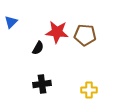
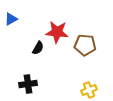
blue triangle: moved 3 px up; rotated 16 degrees clockwise
brown pentagon: moved 10 px down
black cross: moved 14 px left
yellow cross: rotated 21 degrees counterclockwise
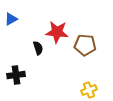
black semicircle: rotated 48 degrees counterclockwise
black cross: moved 12 px left, 9 px up
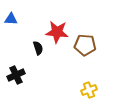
blue triangle: rotated 32 degrees clockwise
black cross: rotated 18 degrees counterclockwise
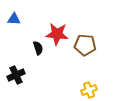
blue triangle: moved 3 px right
red star: moved 2 px down
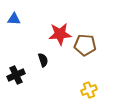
red star: moved 3 px right; rotated 10 degrees counterclockwise
black semicircle: moved 5 px right, 12 px down
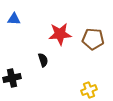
brown pentagon: moved 8 px right, 6 px up
black cross: moved 4 px left, 3 px down; rotated 12 degrees clockwise
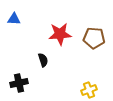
brown pentagon: moved 1 px right, 1 px up
black cross: moved 7 px right, 5 px down
